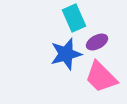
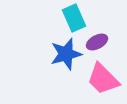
pink trapezoid: moved 2 px right, 2 px down
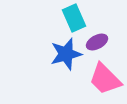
pink trapezoid: moved 2 px right
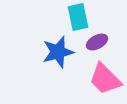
cyan rectangle: moved 4 px right, 1 px up; rotated 12 degrees clockwise
blue star: moved 8 px left, 2 px up
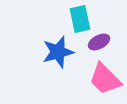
cyan rectangle: moved 2 px right, 2 px down
purple ellipse: moved 2 px right
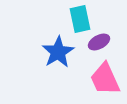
blue star: rotated 16 degrees counterclockwise
pink trapezoid: rotated 21 degrees clockwise
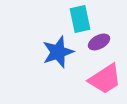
blue star: rotated 12 degrees clockwise
pink trapezoid: rotated 99 degrees counterclockwise
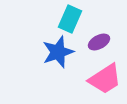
cyan rectangle: moved 10 px left; rotated 36 degrees clockwise
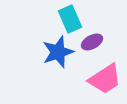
cyan rectangle: rotated 48 degrees counterclockwise
purple ellipse: moved 7 px left
